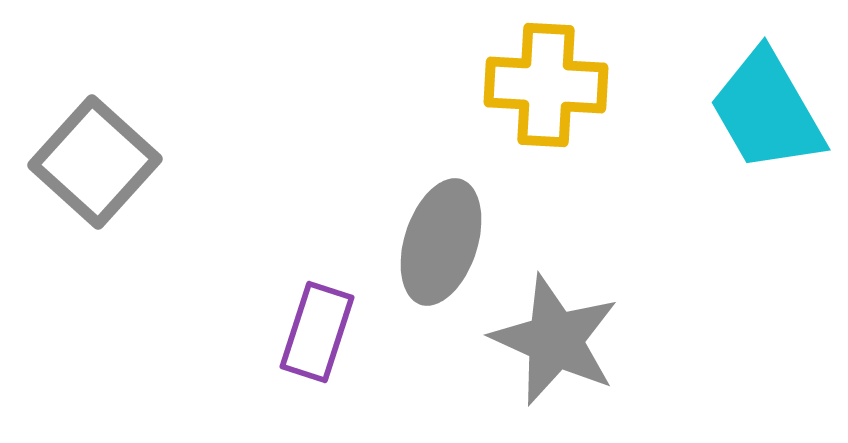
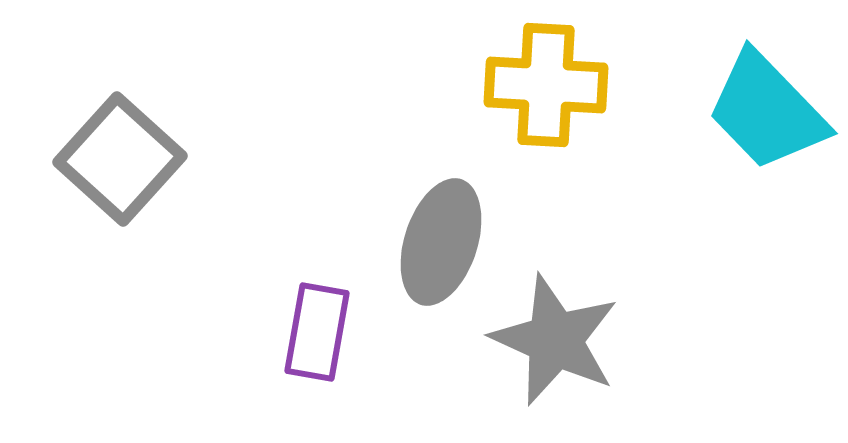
cyan trapezoid: rotated 14 degrees counterclockwise
gray square: moved 25 px right, 3 px up
purple rectangle: rotated 8 degrees counterclockwise
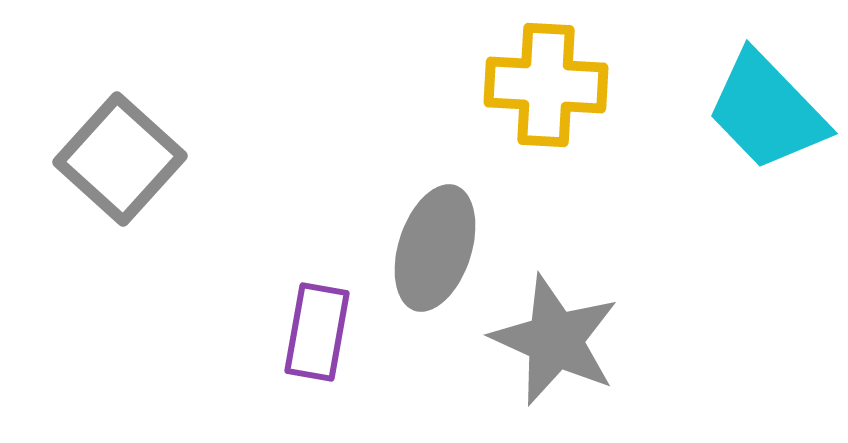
gray ellipse: moved 6 px left, 6 px down
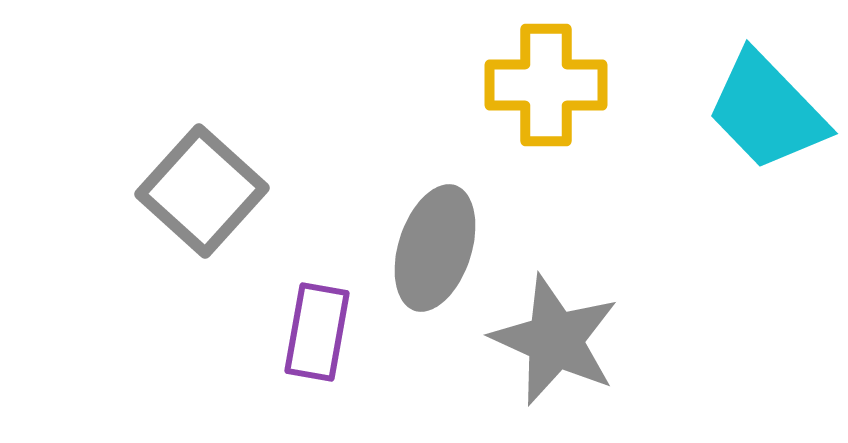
yellow cross: rotated 3 degrees counterclockwise
gray square: moved 82 px right, 32 px down
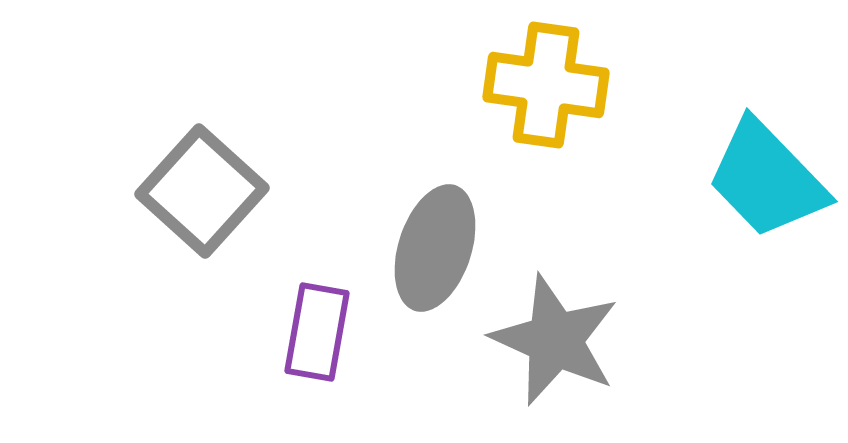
yellow cross: rotated 8 degrees clockwise
cyan trapezoid: moved 68 px down
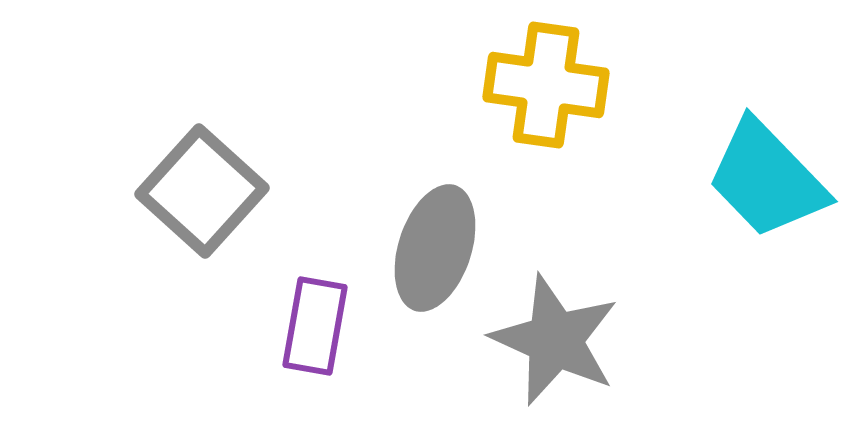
purple rectangle: moved 2 px left, 6 px up
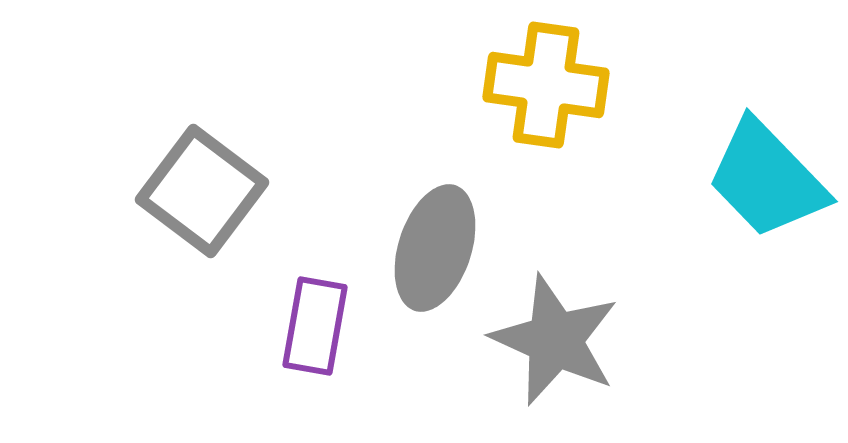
gray square: rotated 5 degrees counterclockwise
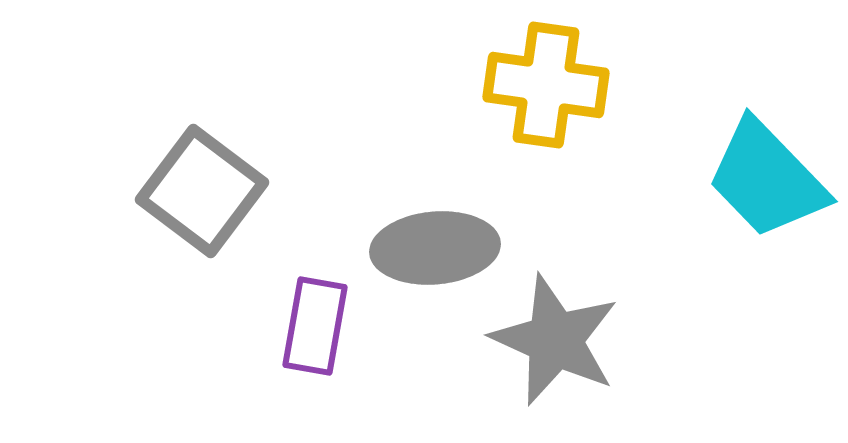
gray ellipse: rotated 67 degrees clockwise
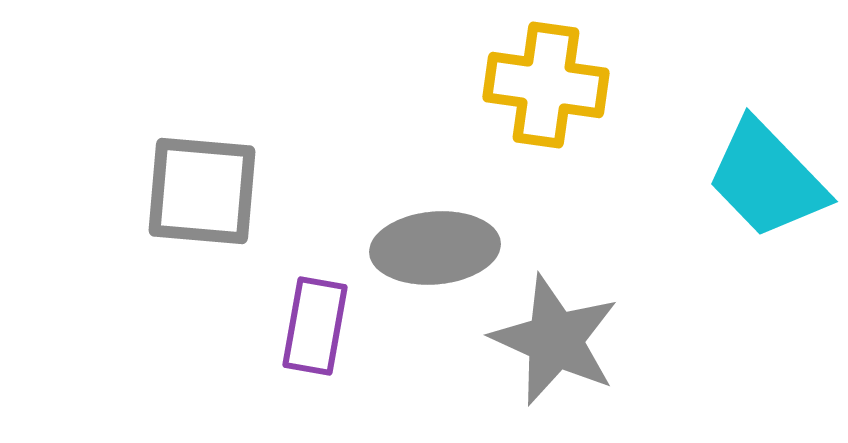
gray square: rotated 32 degrees counterclockwise
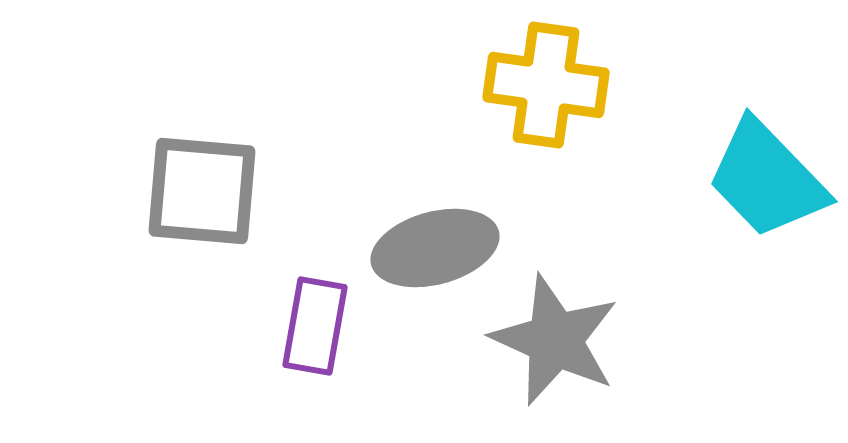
gray ellipse: rotated 10 degrees counterclockwise
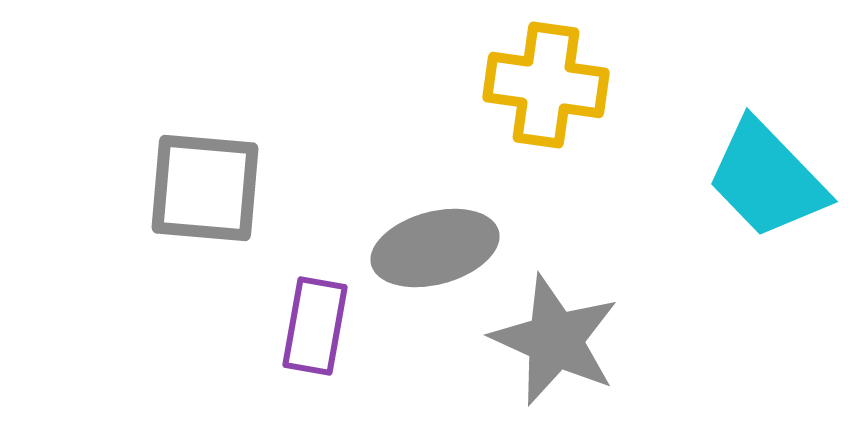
gray square: moved 3 px right, 3 px up
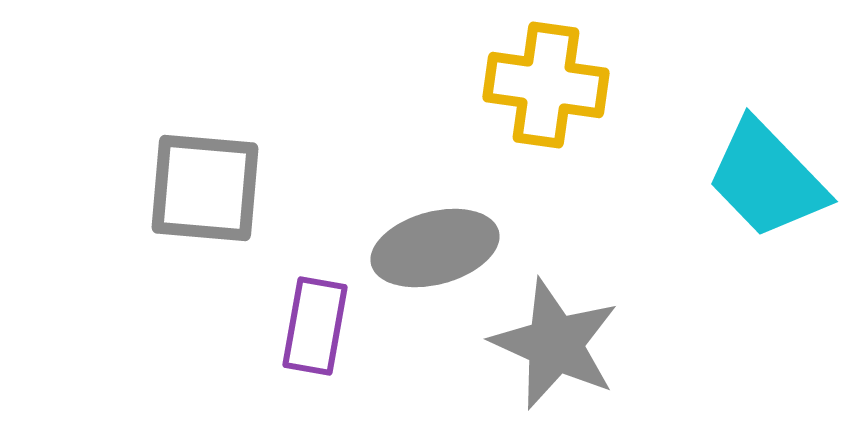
gray star: moved 4 px down
